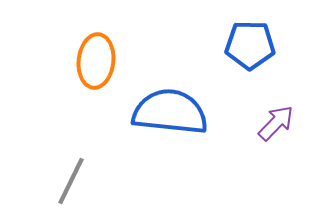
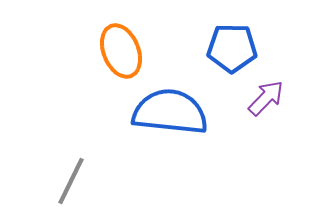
blue pentagon: moved 18 px left, 3 px down
orange ellipse: moved 25 px right, 10 px up; rotated 28 degrees counterclockwise
purple arrow: moved 10 px left, 25 px up
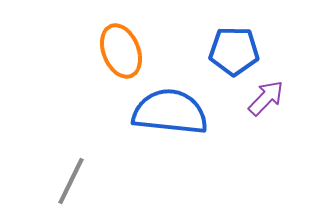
blue pentagon: moved 2 px right, 3 px down
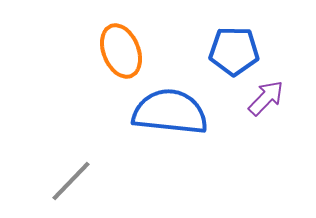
gray line: rotated 18 degrees clockwise
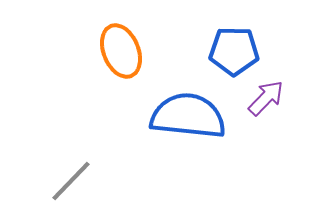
blue semicircle: moved 18 px right, 4 px down
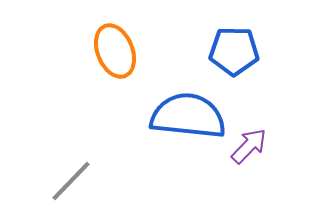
orange ellipse: moved 6 px left
purple arrow: moved 17 px left, 48 px down
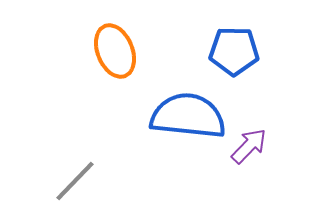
gray line: moved 4 px right
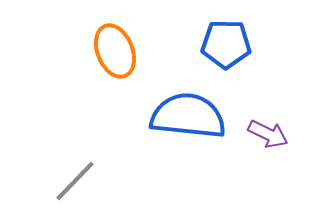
blue pentagon: moved 8 px left, 7 px up
purple arrow: moved 19 px right, 12 px up; rotated 72 degrees clockwise
